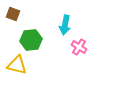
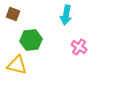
cyan arrow: moved 1 px right, 10 px up
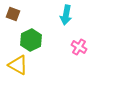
green hexagon: rotated 20 degrees counterclockwise
yellow triangle: moved 1 px right; rotated 15 degrees clockwise
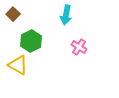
brown square: rotated 24 degrees clockwise
green hexagon: moved 1 px down
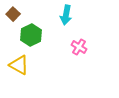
green hexagon: moved 6 px up
yellow triangle: moved 1 px right
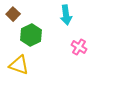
cyan arrow: rotated 18 degrees counterclockwise
yellow triangle: rotated 10 degrees counterclockwise
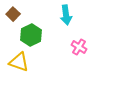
yellow triangle: moved 3 px up
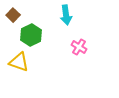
brown square: moved 1 px down
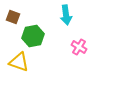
brown square: moved 2 px down; rotated 24 degrees counterclockwise
green hexagon: moved 2 px right, 1 px down; rotated 15 degrees clockwise
